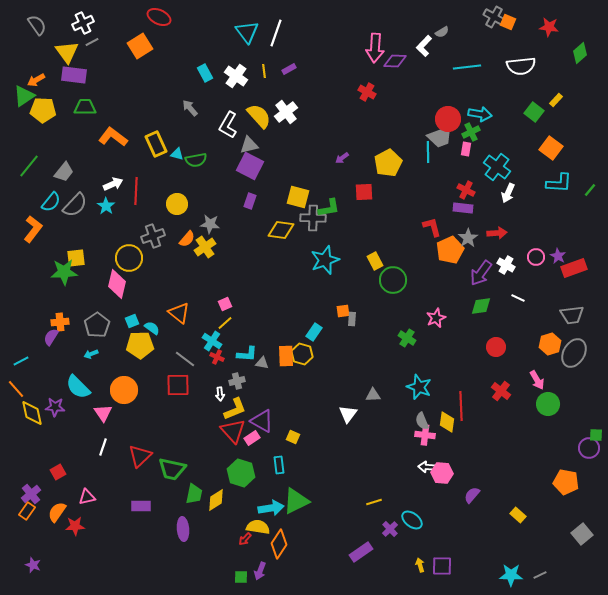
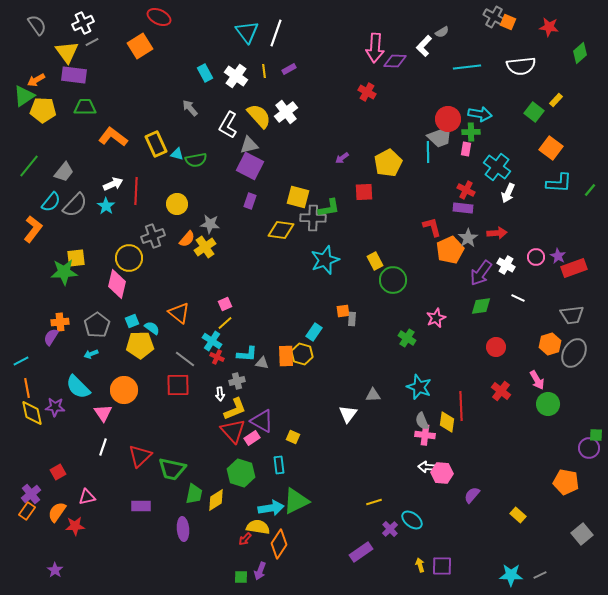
green cross at (471, 132): rotated 24 degrees clockwise
orange line at (16, 389): moved 11 px right, 1 px up; rotated 30 degrees clockwise
purple star at (33, 565): moved 22 px right, 5 px down; rotated 14 degrees clockwise
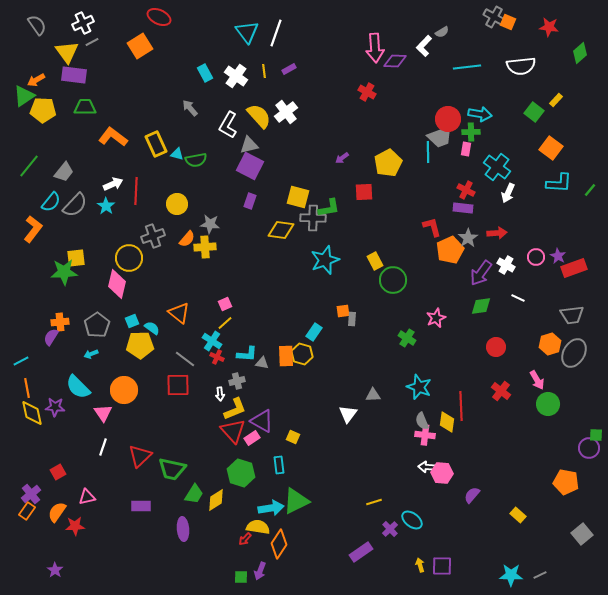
pink arrow at (375, 48): rotated 8 degrees counterclockwise
yellow cross at (205, 247): rotated 30 degrees clockwise
green trapezoid at (194, 494): rotated 20 degrees clockwise
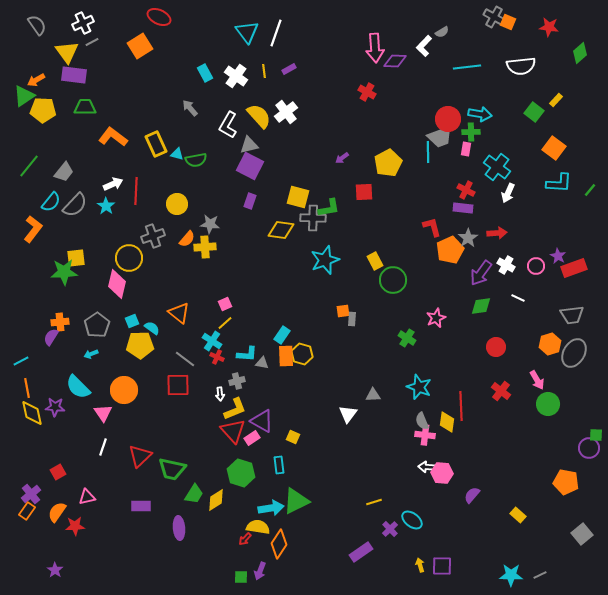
orange square at (551, 148): moved 3 px right
pink circle at (536, 257): moved 9 px down
cyan rectangle at (314, 332): moved 32 px left, 3 px down
purple ellipse at (183, 529): moved 4 px left, 1 px up
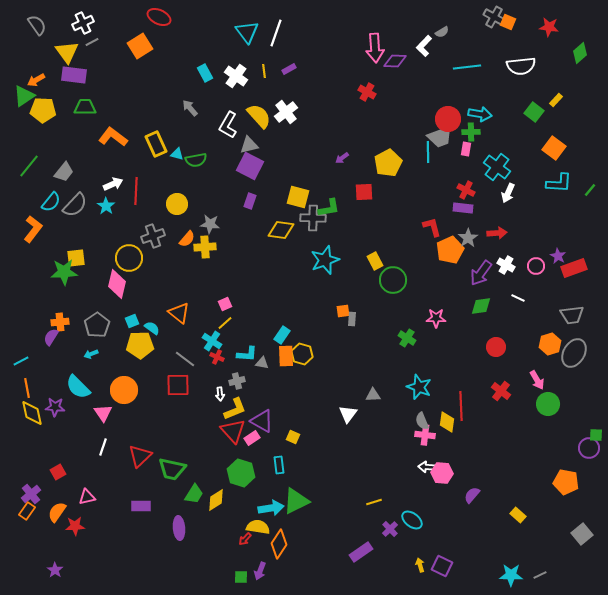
pink star at (436, 318): rotated 24 degrees clockwise
purple square at (442, 566): rotated 25 degrees clockwise
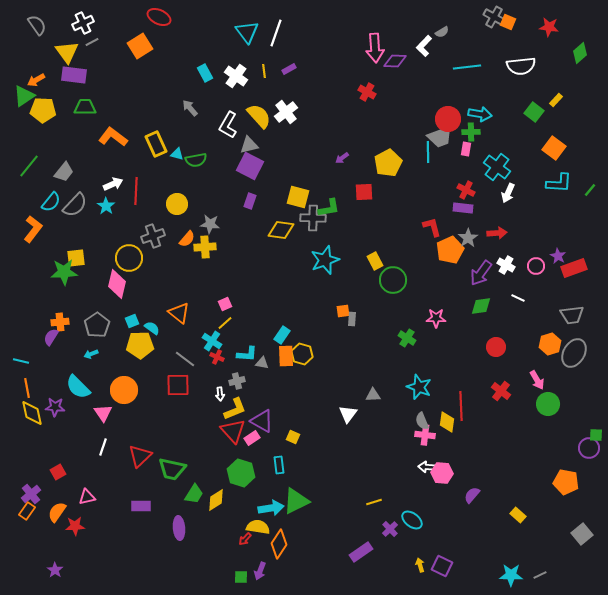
cyan line at (21, 361): rotated 42 degrees clockwise
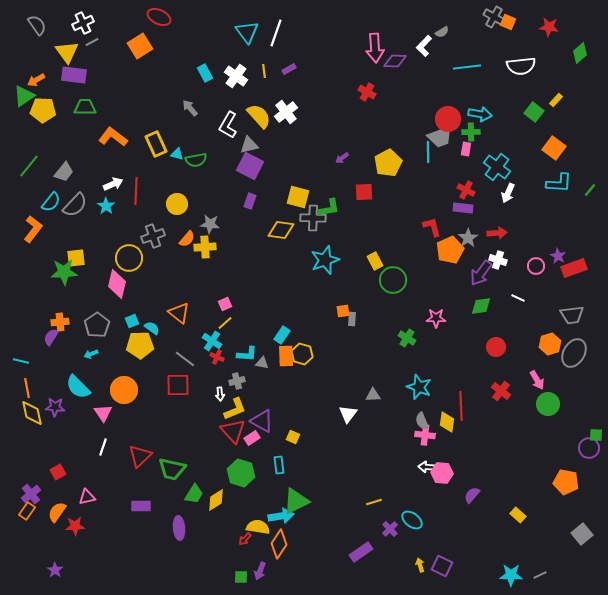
white cross at (506, 265): moved 8 px left, 5 px up; rotated 12 degrees counterclockwise
cyan arrow at (271, 508): moved 10 px right, 8 px down
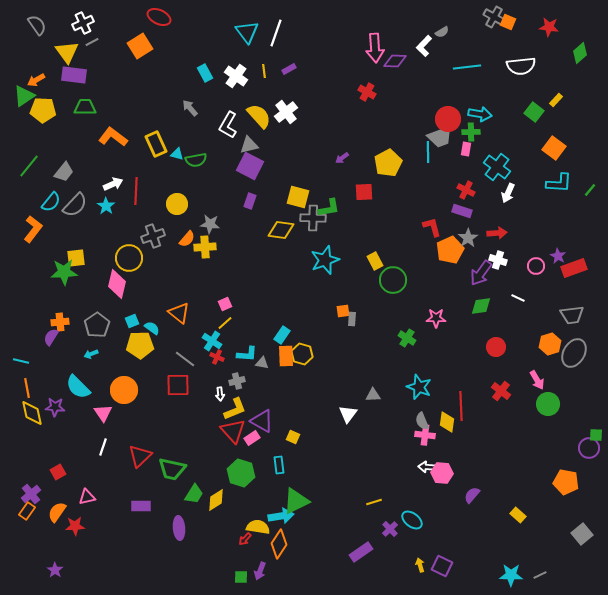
purple rectangle at (463, 208): moved 1 px left, 3 px down; rotated 12 degrees clockwise
